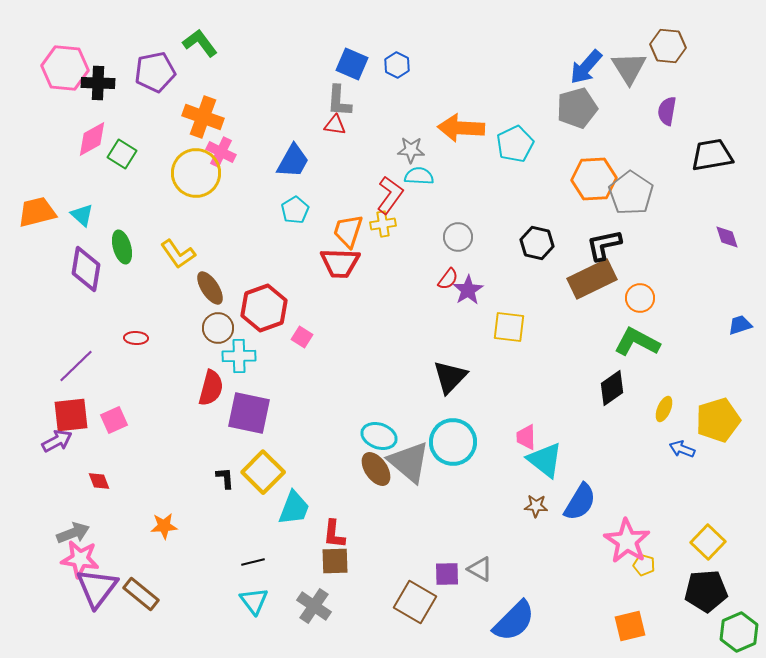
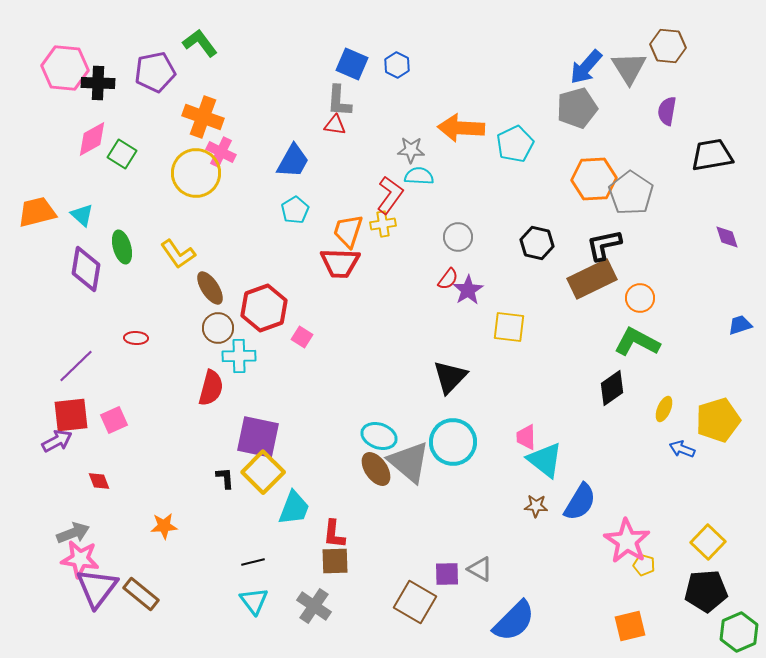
purple square at (249, 413): moved 9 px right, 24 px down
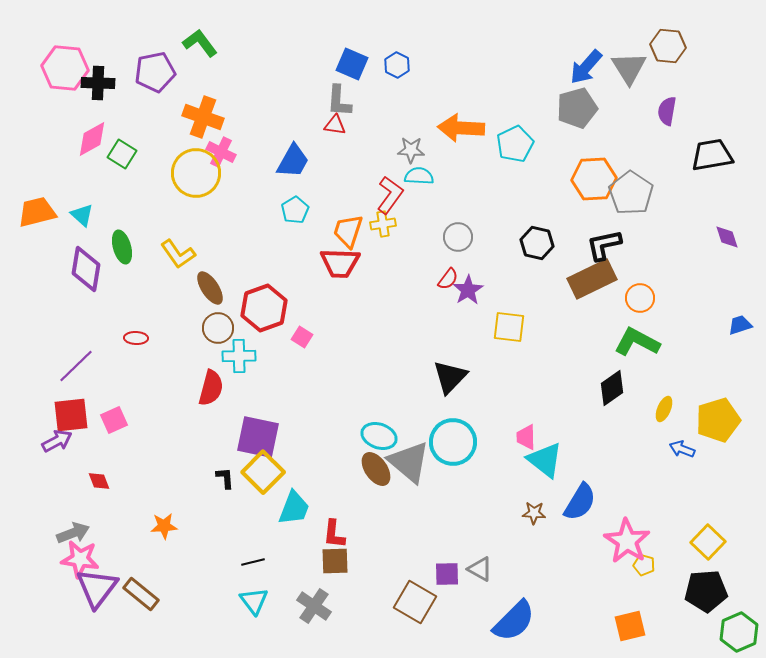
brown star at (536, 506): moved 2 px left, 7 px down
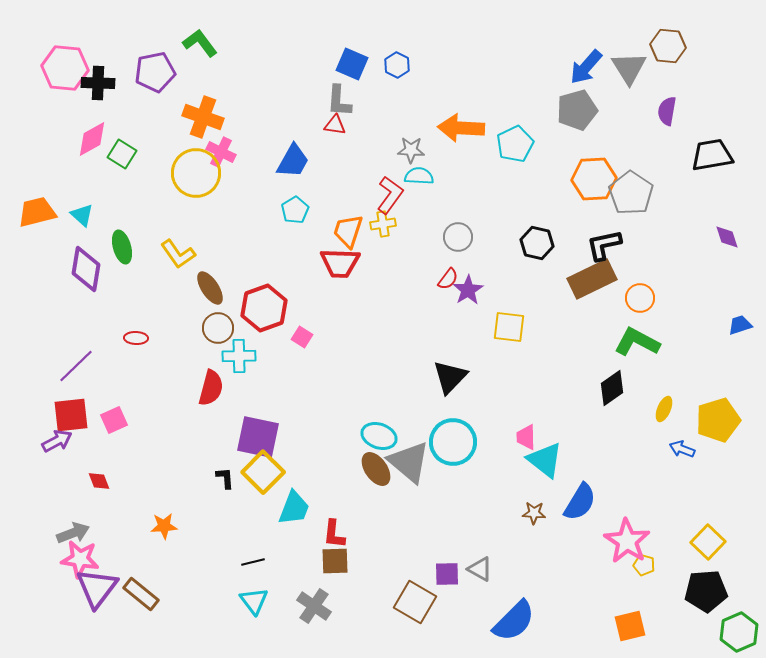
gray pentagon at (577, 108): moved 2 px down
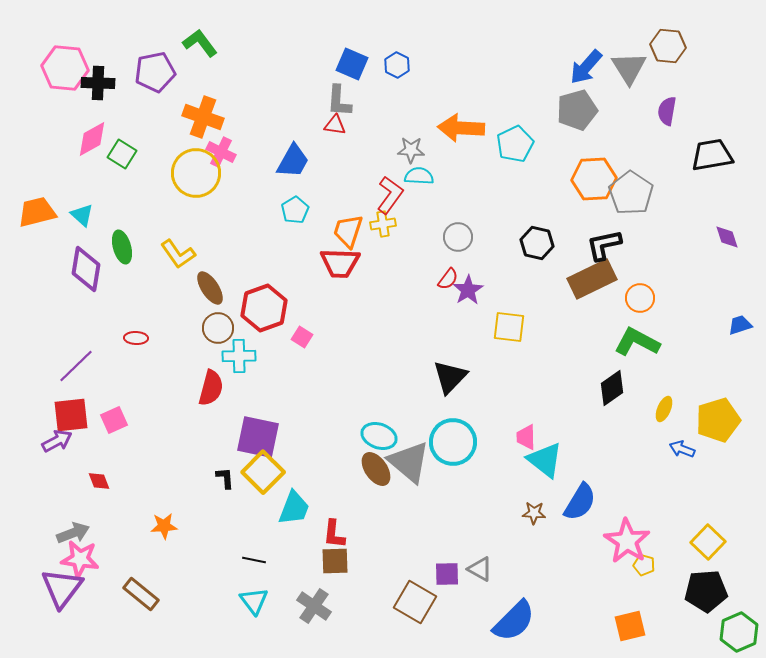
black line at (253, 562): moved 1 px right, 2 px up; rotated 25 degrees clockwise
purple triangle at (97, 588): moved 35 px left
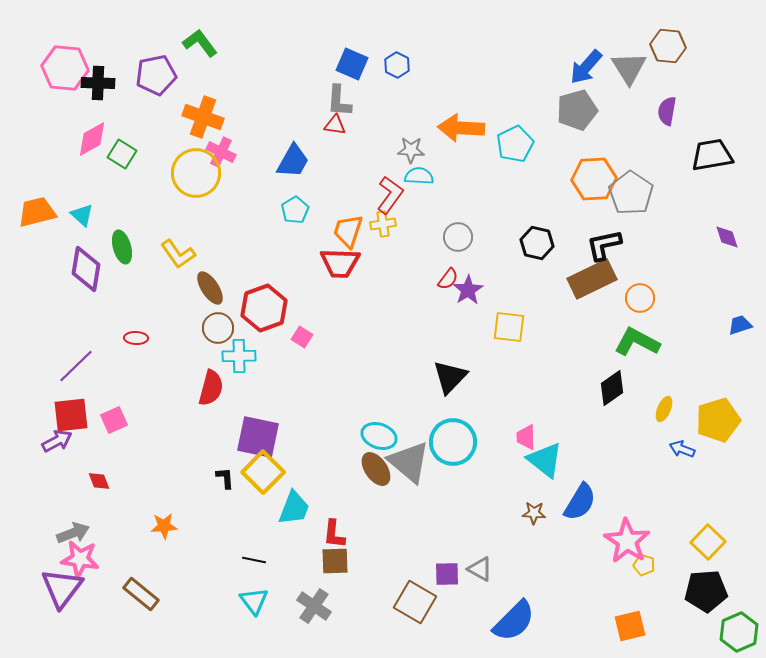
purple pentagon at (155, 72): moved 1 px right, 3 px down
